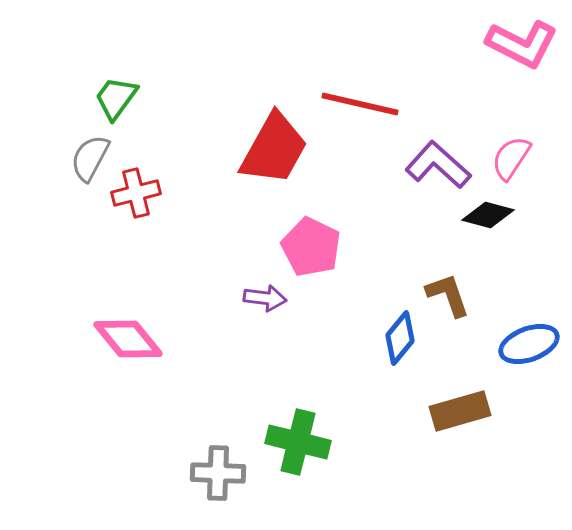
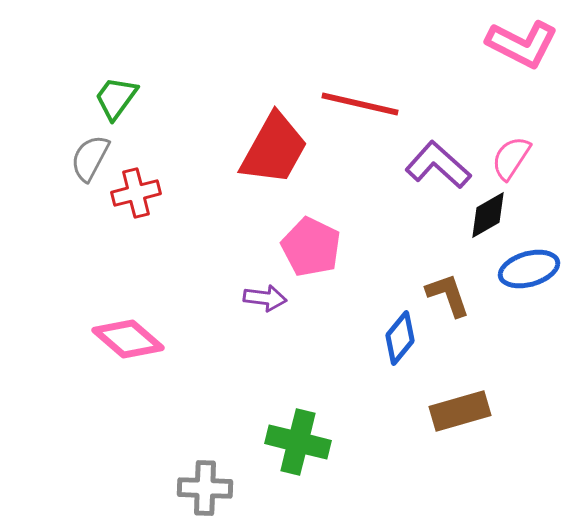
black diamond: rotated 45 degrees counterclockwise
pink diamond: rotated 10 degrees counterclockwise
blue ellipse: moved 75 px up; rotated 4 degrees clockwise
gray cross: moved 13 px left, 15 px down
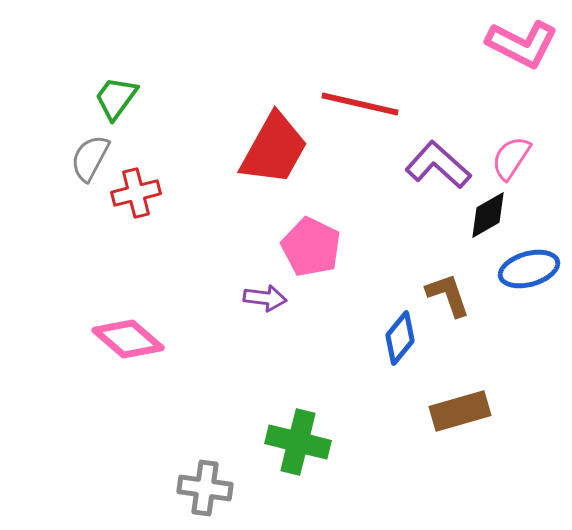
gray cross: rotated 6 degrees clockwise
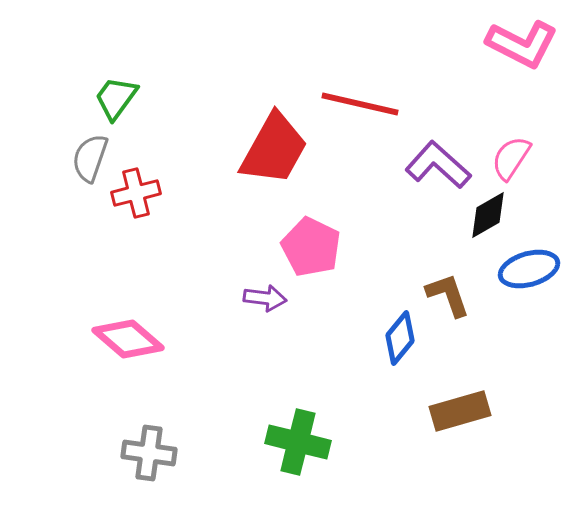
gray semicircle: rotated 9 degrees counterclockwise
gray cross: moved 56 px left, 35 px up
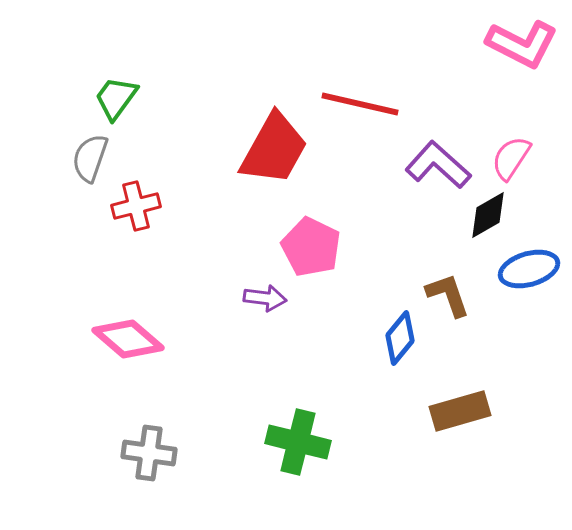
red cross: moved 13 px down
